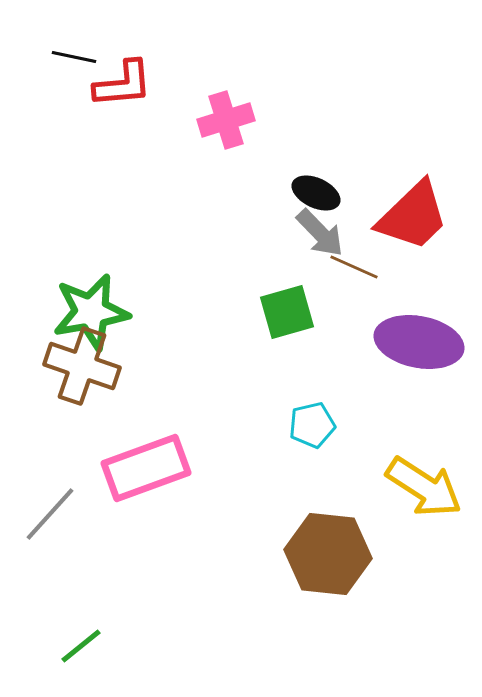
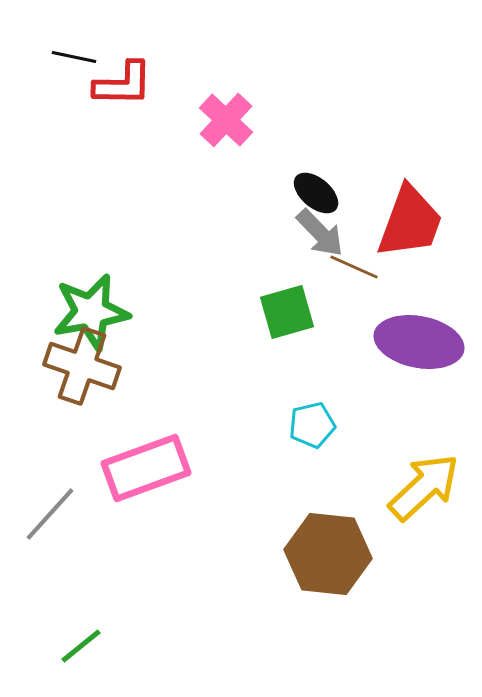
red L-shape: rotated 6 degrees clockwise
pink cross: rotated 30 degrees counterclockwise
black ellipse: rotated 15 degrees clockwise
red trapezoid: moved 3 px left, 6 px down; rotated 26 degrees counterclockwise
yellow arrow: rotated 76 degrees counterclockwise
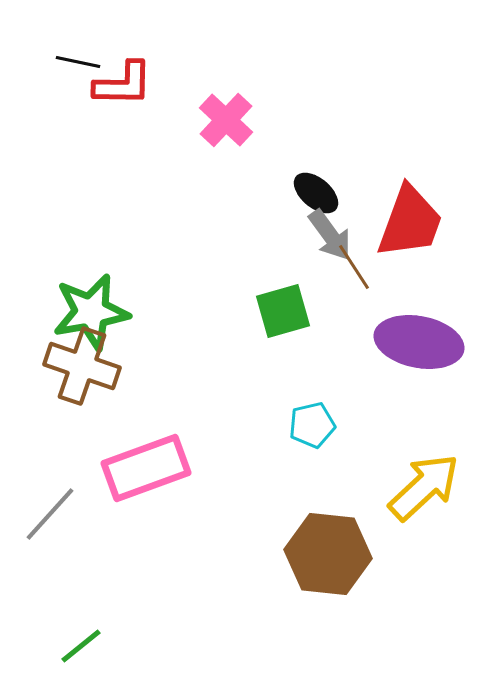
black line: moved 4 px right, 5 px down
gray arrow: moved 10 px right, 2 px down; rotated 8 degrees clockwise
brown line: rotated 33 degrees clockwise
green square: moved 4 px left, 1 px up
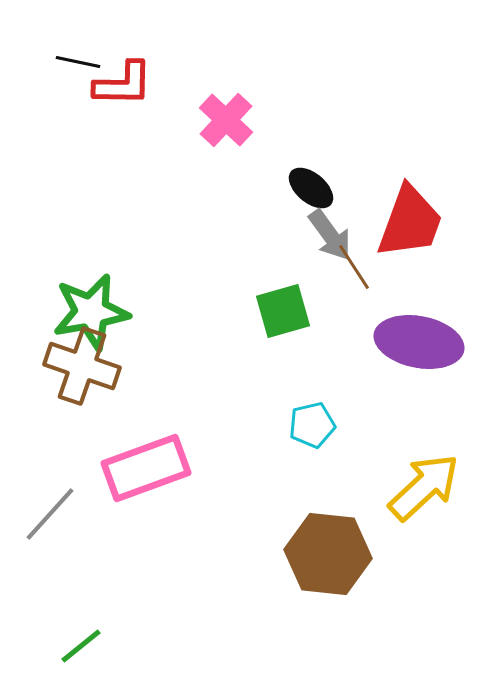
black ellipse: moved 5 px left, 5 px up
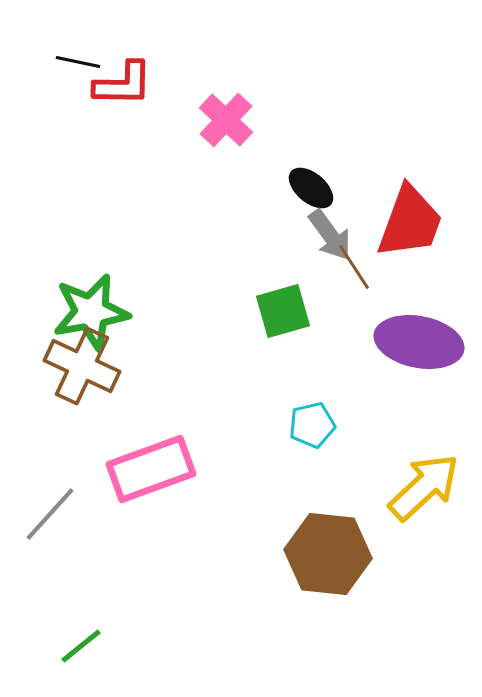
brown cross: rotated 6 degrees clockwise
pink rectangle: moved 5 px right, 1 px down
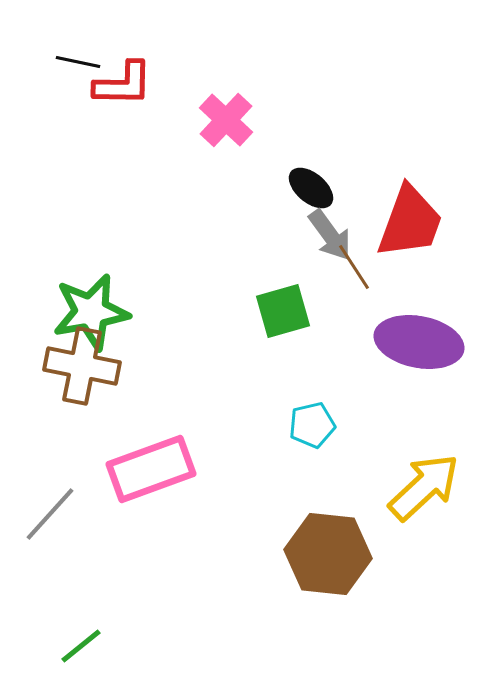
brown cross: rotated 14 degrees counterclockwise
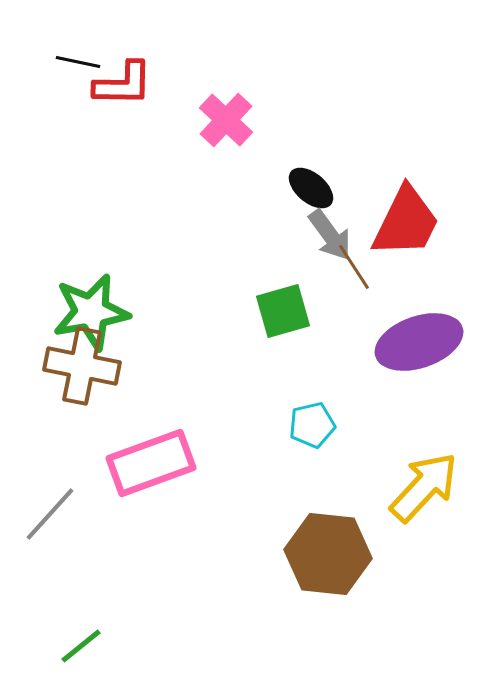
red trapezoid: moved 4 px left; rotated 6 degrees clockwise
purple ellipse: rotated 30 degrees counterclockwise
pink rectangle: moved 6 px up
yellow arrow: rotated 4 degrees counterclockwise
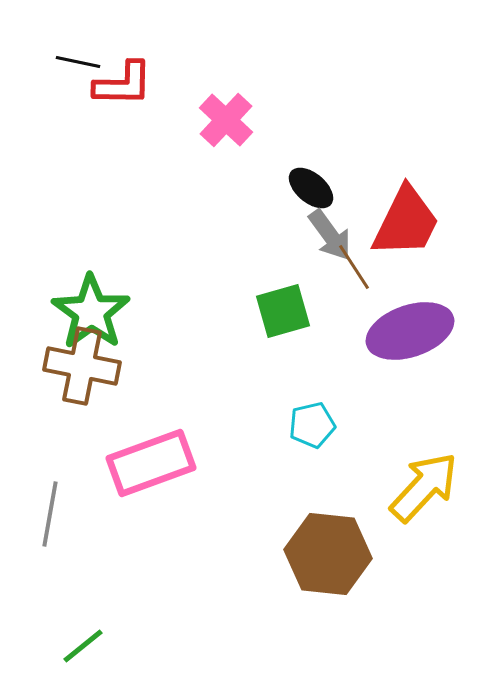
green star: rotated 26 degrees counterclockwise
purple ellipse: moved 9 px left, 11 px up
gray line: rotated 32 degrees counterclockwise
green line: moved 2 px right
